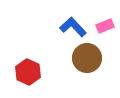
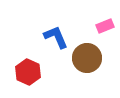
blue L-shape: moved 17 px left, 10 px down; rotated 20 degrees clockwise
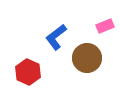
blue L-shape: rotated 104 degrees counterclockwise
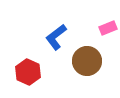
pink rectangle: moved 3 px right, 2 px down
brown circle: moved 3 px down
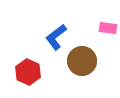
pink rectangle: rotated 30 degrees clockwise
brown circle: moved 5 px left
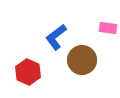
brown circle: moved 1 px up
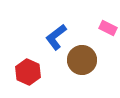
pink rectangle: rotated 18 degrees clockwise
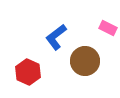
brown circle: moved 3 px right, 1 px down
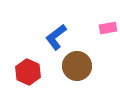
pink rectangle: rotated 36 degrees counterclockwise
brown circle: moved 8 px left, 5 px down
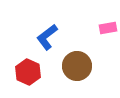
blue L-shape: moved 9 px left
